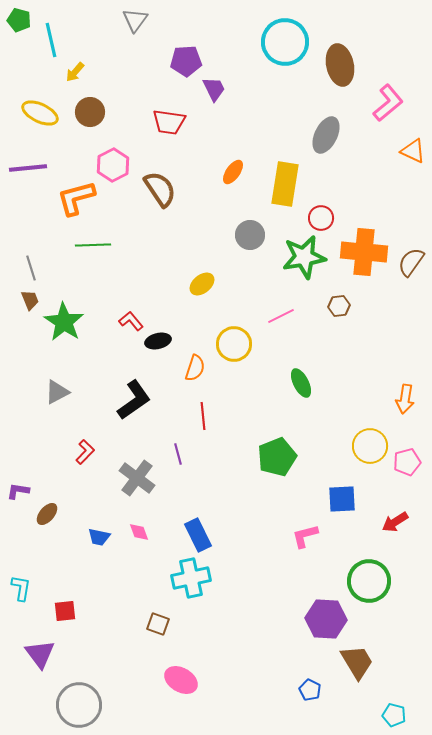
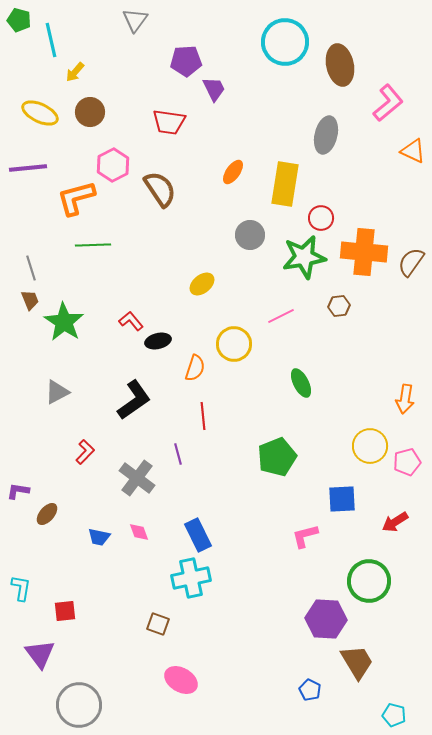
gray ellipse at (326, 135): rotated 12 degrees counterclockwise
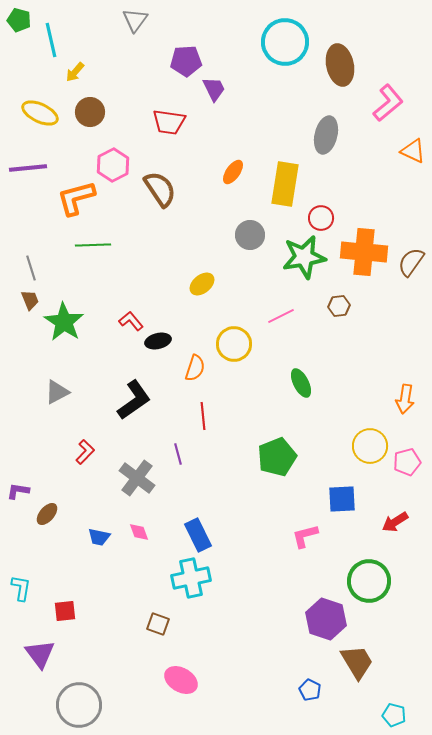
purple hexagon at (326, 619): rotated 15 degrees clockwise
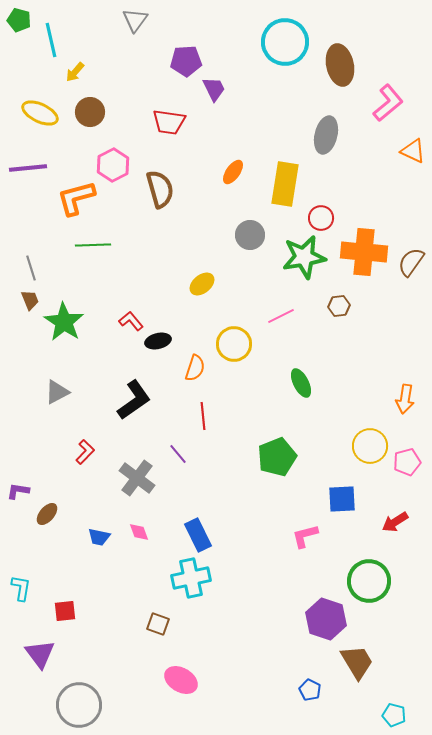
brown semicircle at (160, 189): rotated 18 degrees clockwise
purple line at (178, 454): rotated 25 degrees counterclockwise
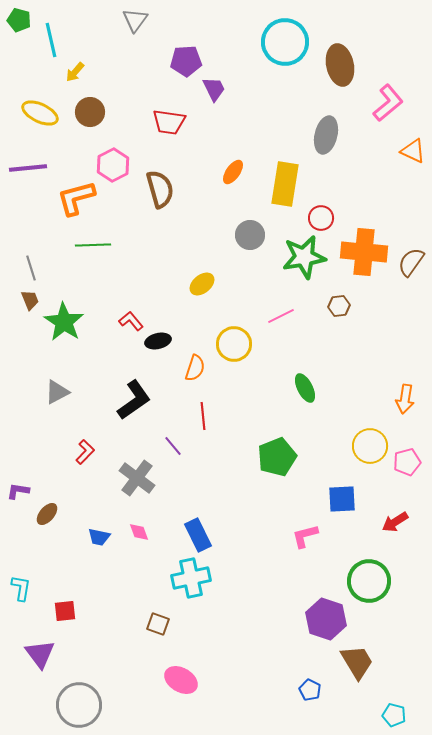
green ellipse at (301, 383): moved 4 px right, 5 px down
purple line at (178, 454): moved 5 px left, 8 px up
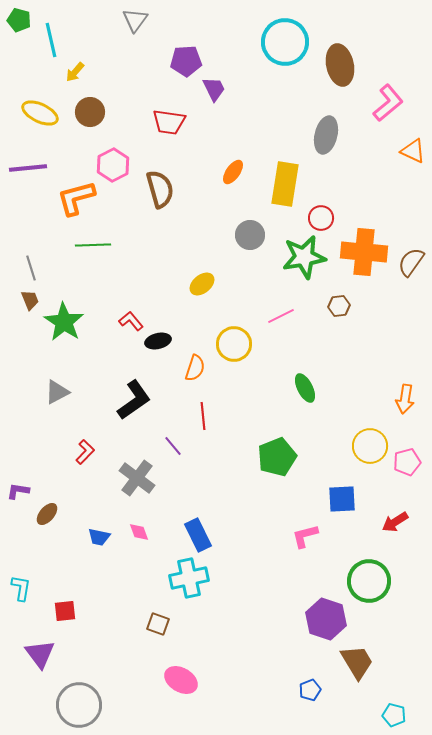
cyan cross at (191, 578): moved 2 px left
blue pentagon at (310, 690): rotated 25 degrees clockwise
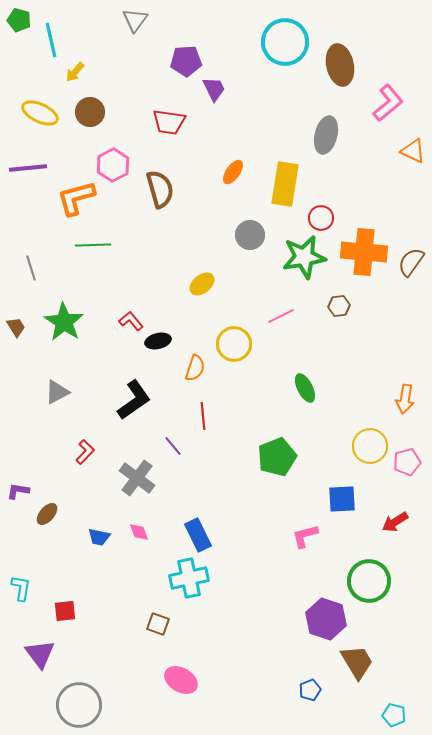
brown trapezoid at (30, 300): moved 14 px left, 27 px down; rotated 10 degrees counterclockwise
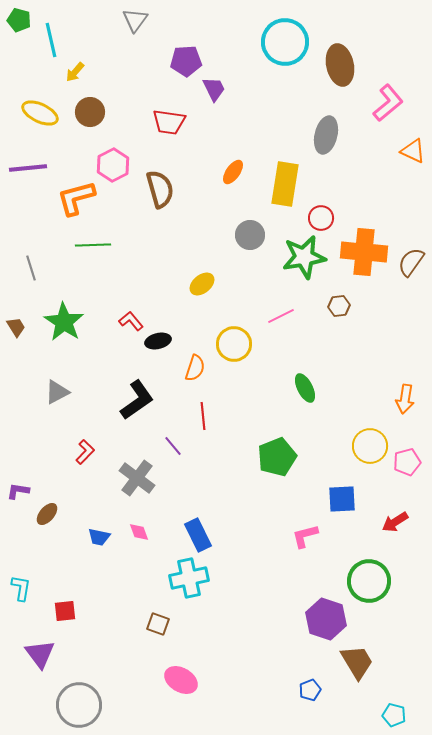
black L-shape at (134, 400): moved 3 px right
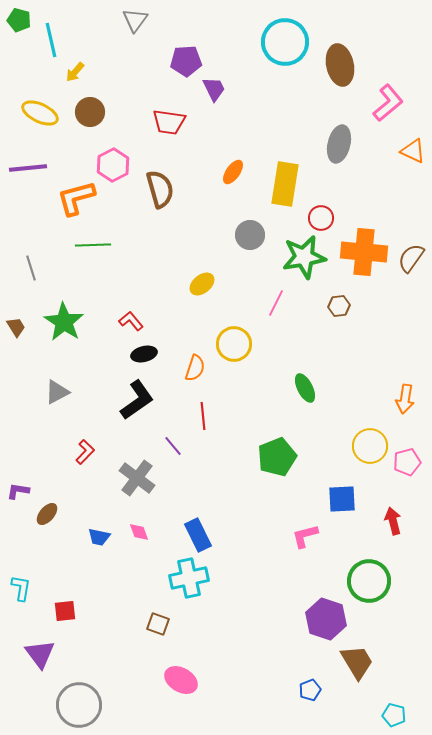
gray ellipse at (326, 135): moved 13 px right, 9 px down
brown semicircle at (411, 262): moved 4 px up
pink line at (281, 316): moved 5 px left, 13 px up; rotated 36 degrees counterclockwise
black ellipse at (158, 341): moved 14 px left, 13 px down
red arrow at (395, 522): moved 2 px left, 1 px up; rotated 108 degrees clockwise
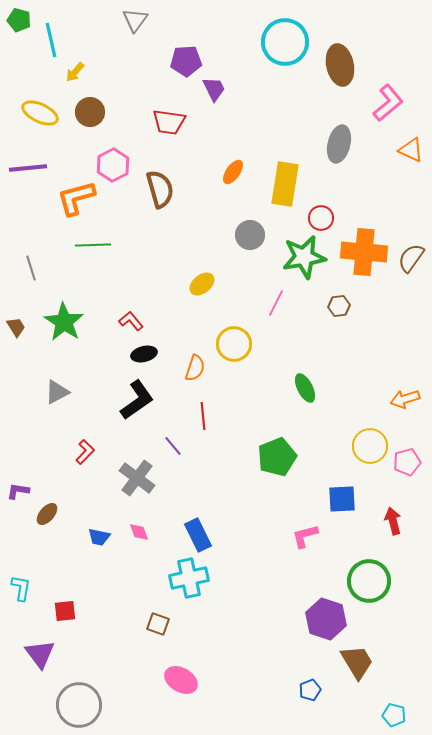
orange triangle at (413, 151): moved 2 px left, 1 px up
orange arrow at (405, 399): rotated 64 degrees clockwise
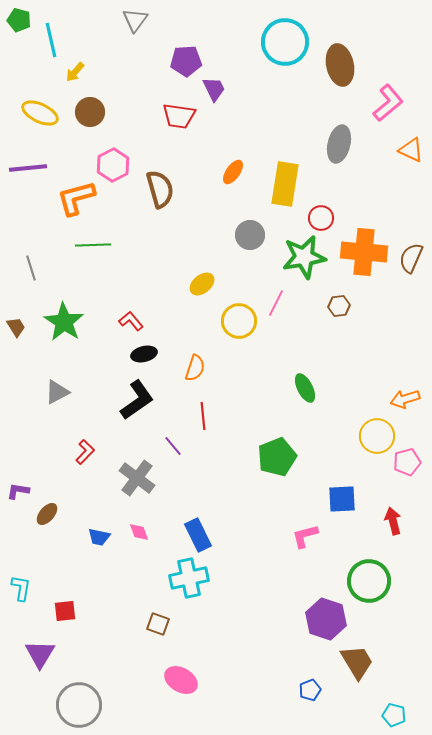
red trapezoid at (169, 122): moved 10 px right, 6 px up
brown semicircle at (411, 258): rotated 12 degrees counterclockwise
yellow circle at (234, 344): moved 5 px right, 23 px up
yellow circle at (370, 446): moved 7 px right, 10 px up
purple triangle at (40, 654): rotated 8 degrees clockwise
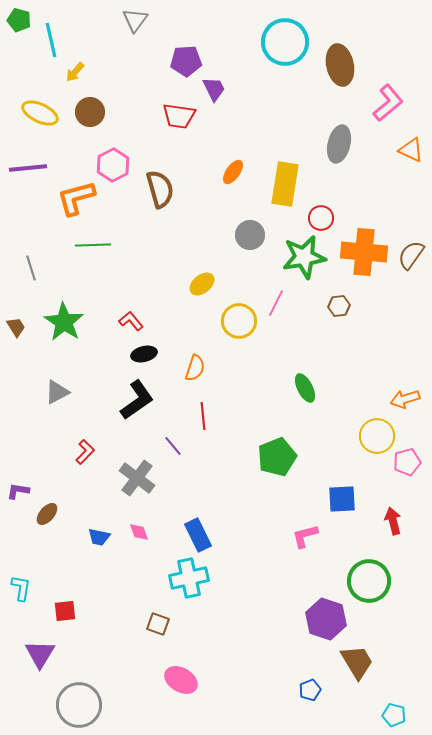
brown semicircle at (411, 258): moved 3 px up; rotated 12 degrees clockwise
